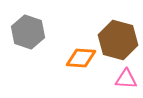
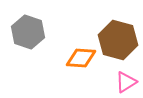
pink triangle: moved 3 px down; rotated 35 degrees counterclockwise
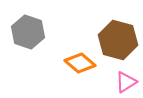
orange diamond: moved 1 px left, 5 px down; rotated 36 degrees clockwise
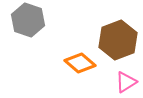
gray hexagon: moved 12 px up
brown hexagon: rotated 24 degrees clockwise
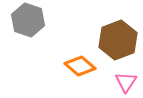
orange diamond: moved 3 px down
pink triangle: rotated 25 degrees counterclockwise
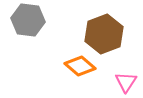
gray hexagon: rotated 12 degrees counterclockwise
brown hexagon: moved 14 px left, 6 px up
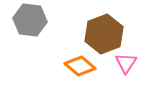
gray hexagon: moved 2 px right
pink triangle: moved 19 px up
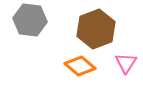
brown hexagon: moved 8 px left, 5 px up
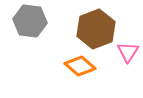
gray hexagon: moved 1 px down
pink triangle: moved 2 px right, 11 px up
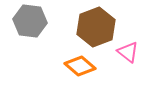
brown hexagon: moved 2 px up
pink triangle: rotated 25 degrees counterclockwise
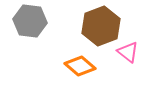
brown hexagon: moved 5 px right, 1 px up
